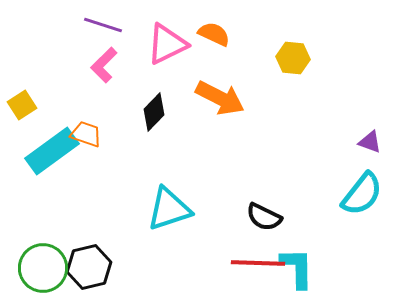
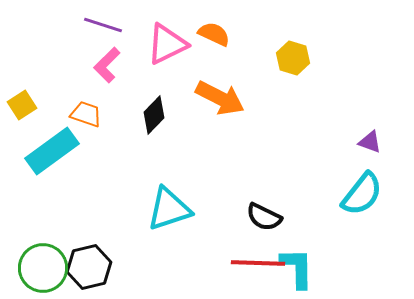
yellow hexagon: rotated 12 degrees clockwise
pink L-shape: moved 3 px right
black diamond: moved 3 px down
orange trapezoid: moved 20 px up
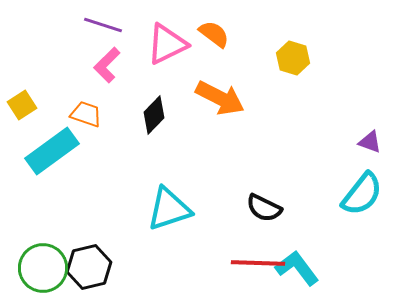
orange semicircle: rotated 12 degrees clockwise
black semicircle: moved 9 px up
cyan L-shape: rotated 36 degrees counterclockwise
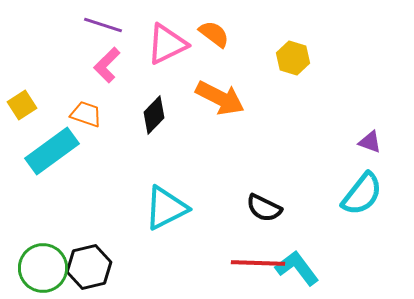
cyan triangle: moved 3 px left, 1 px up; rotated 9 degrees counterclockwise
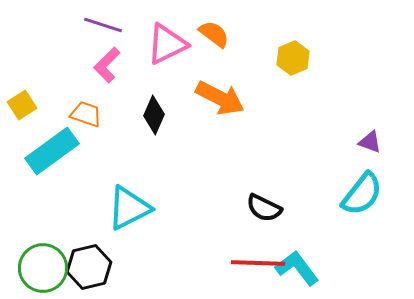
yellow hexagon: rotated 20 degrees clockwise
black diamond: rotated 21 degrees counterclockwise
cyan triangle: moved 37 px left
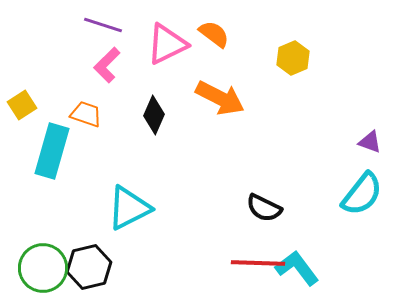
cyan rectangle: rotated 38 degrees counterclockwise
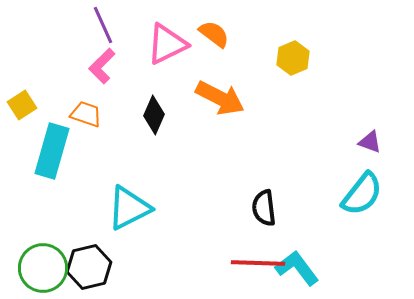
purple line: rotated 48 degrees clockwise
pink L-shape: moved 5 px left, 1 px down
black semicircle: rotated 57 degrees clockwise
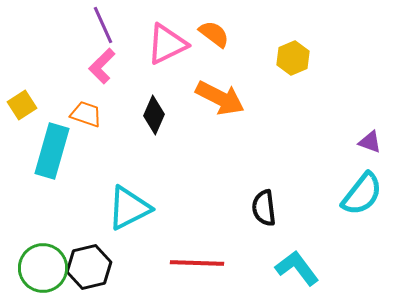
red line: moved 61 px left
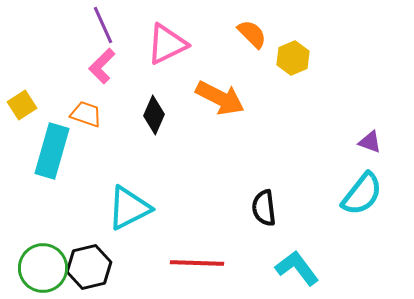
orange semicircle: moved 38 px right; rotated 8 degrees clockwise
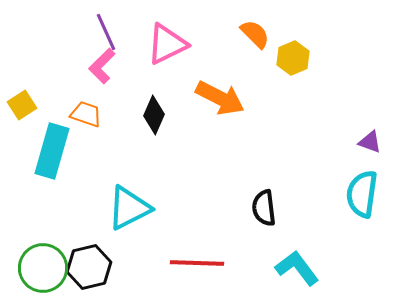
purple line: moved 3 px right, 7 px down
orange semicircle: moved 3 px right
cyan semicircle: rotated 150 degrees clockwise
